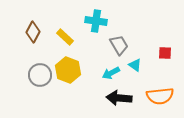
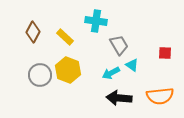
cyan triangle: moved 3 px left
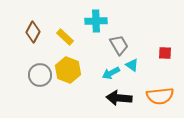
cyan cross: rotated 10 degrees counterclockwise
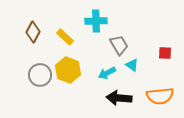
cyan arrow: moved 4 px left
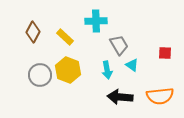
cyan arrow: moved 3 px up; rotated 72 degrees counterclockwise
black arrow: moved 1 px right, 1 px up
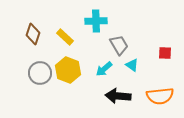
brown diamond: moved 2 px down; rotated 10 degrees counterclockwise
cyan arrow: moved 3 px left, 1 px up; rotated 60 degrees clockwise
gray circle: moved 2 px up
black arrow: moved 2 px left, 1 px up
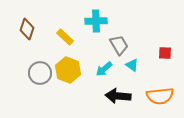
brown diamond: moved 6 px left, 5 px up
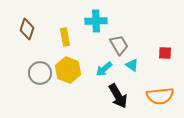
yellow rectangle: rotated 36 degrees clockwise
black arrow: rotated 125 degrees counterclockwise
